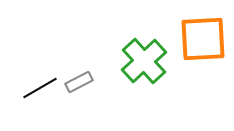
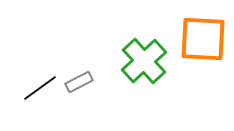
orange square: rotated 6 degrees clockwise
black line: rotated 6 degrees counterclockwise
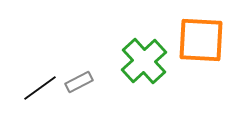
orange square: moved 2 px left, 1 px down
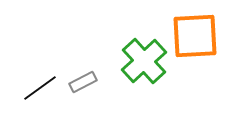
orange square: moved 6 px left, 4 px up; rotated 6 degrees counterclockwise
gray rectangle: moved 4 px right
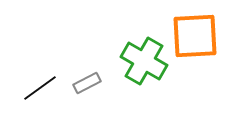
green cross: rotated 18 degrees counterclockwise
gray rectangle: moved 4 px right, 1 px down
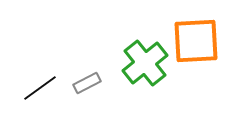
orange square: moved 1 px right, 5 px down
green cross: moved 1 px right, 2 px down; rotated 21 degrees clockwise
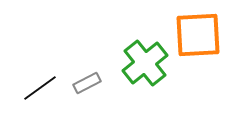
orange square: moved 2 px right, 6 px up
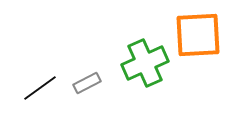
green cross: rotated 15 degrees clockwise
